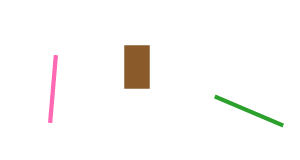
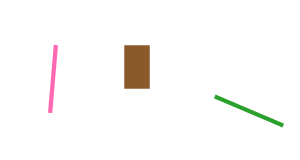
pink line: moved 10 px up
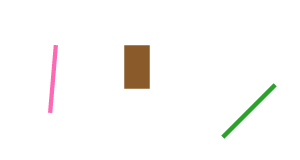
green line: rotated 68 degrees counterclockwise
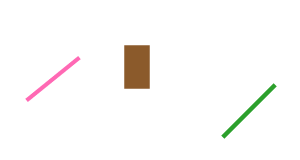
pink line: rotated 46 degrees clockwise
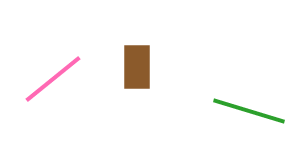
green line: rotated 62 degrees clockwise
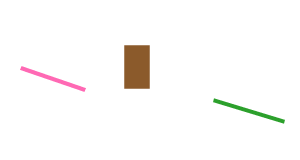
pink line: rotated 58 degrees clockwise
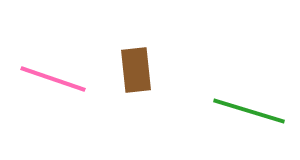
brown rectangle: moved 1 px left, 3 px down; rotated 6 degrees counterclockwise
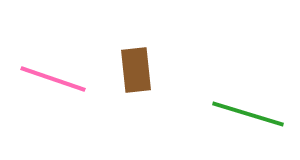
green line: moved 1 px left, 3 px down
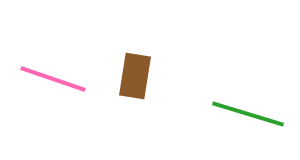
brown rectangle: moved 1 px left, 6 px down; rotated 15 degrees clockwise
